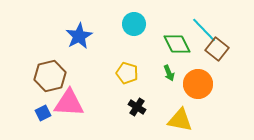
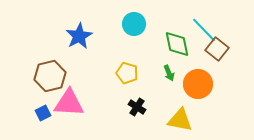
green diamond: rotated 16 degrees clockwise
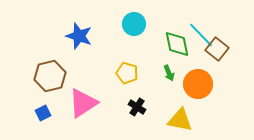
cyan line: moved 3 px left, 5 px down
blue star: rotated 24 degrees counterclockwise
pink triangle: moved 14 px right; rotated 36 degrees counterclockwise
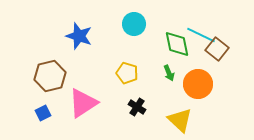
cyan line: rotated 20 degrees counterclockwise
yellow triangle: rotated 32 degrees clockwise
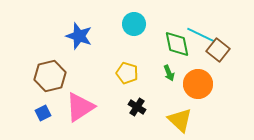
brown square: moved 1 px right, 1 px down
pink triangle: moved 3 px left, 4 px down
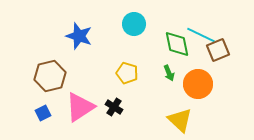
brown square: rotated 30 degrees clockwise
black cross: moved 23 px left
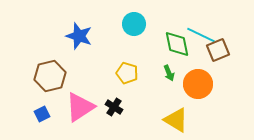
blue square: moved 1 px left, 1 px down
yellow triangle: moved 4 px left; rotated 12 degrees counterclockwise
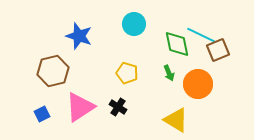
brown hexagon: moved 3 px right, 5 px up
black cross: moved 4 px right
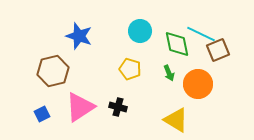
cyan circle: moved 6 px right, 7 px down
cyan line: moved 1 px up
yellow pentagon: moved 3 px right, 4 px up
black cross: rotated 18 degrees counterclockwise
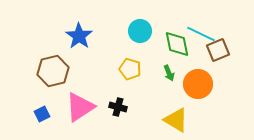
blue star: rotated 16 degrees clockwise
